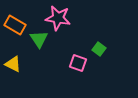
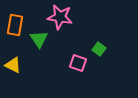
pink star: moved 2 px right, 1 px up
orange rectangle: rotated 70 degrees clockwise
yellow triangle: moved 1 px down
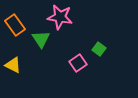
orange rectangle: rotated 45 degrees counterclockwise
green triangle: moved 2 px right
pink square: rotated 36 degrees clockwise
